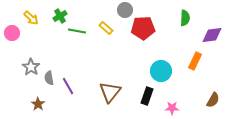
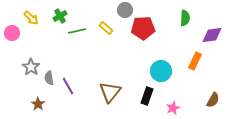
green line: rotated 24 degrees counterclockwise
pink star: moved 1 px right; rotated 24 degrees counterclockwise
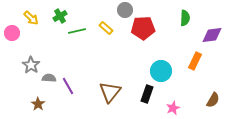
gray star: moved 2 px up
gray semicircle: rotated 104 degrees clockwise
black rectangle: moved 2 px up
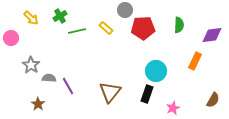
green semicircle: moved 6 px left, 7 px down
pink circle: moved 1 px left, 5 px down
cyan circle: moved 5 px left
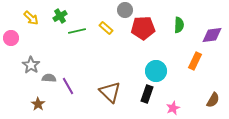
brown triangle: rotated 25 degrees counterclockwise
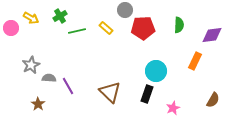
yellow arrow: rotated 14 degrees counterclockwise
pink circle: moved 10 px up
gray star: rotated 12 degrees clockwise
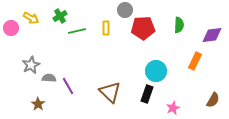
yellow rectangle: rotated 48 degrees clockwise
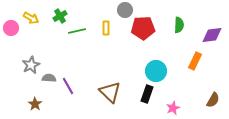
brown star: moved 3 px left
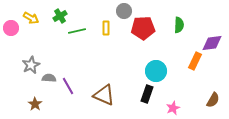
gray circle: moved 1 px left, 1 px down
purple diamond: moved 8 px down
brown triangle: moved 6 px left, 3 px down; rotated 20 degrees counterclockwise
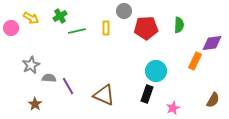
red pentagon: moved 3 px right
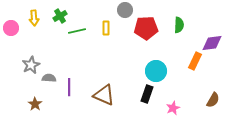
gray circle: moved 1 px right, 1 px up
yellow arrow: moved 3 px right; rotated 56 degrees clockwise
purple line: moved 1 px right, 1 px down; rotated 30 degrees clockwise
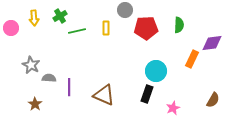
orange rectangle: moved 3 px left, 2 px up
gray star: rotated 18 degrees counterclockwise
